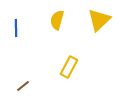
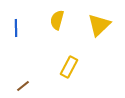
yellow triangle: moved 5 px down
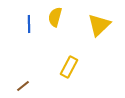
yellow semicircle: moved 2 px left, 3 px up
blue line: moved 13 px right, 4 px up
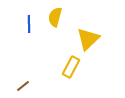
yellow triangle: moved 11 px left, 14 px down
yellow rectangle: moved 2 px right
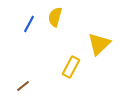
blue line: rotated 30 degrees clockwise
yellow triangle: moved 11 px right, 5 px down
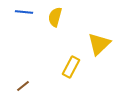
blue line: moved 5 px left, 12 px up; rotated 66 degrees clockwise
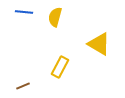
yellow triangle: rotated 45 degrees counterclockwise
yellow rectangle: moved 11 px left
brown line: rotated 16 degrees clockwise
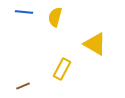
yellow triangle: moved 4 px left
yellow rectangle: moved 2 px right, 2 px down
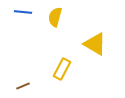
blue line: moved 1 px left
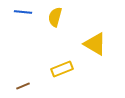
yellow rectangle: rotated 40 degrees clockwise
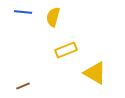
yellow semicircle: moved 2 px left
yellow triangle: moved 29 px down
yellow rectangle: moved 4 px right, 19 px up
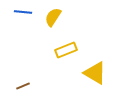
yellow semicircle: rotated 18 degrees clockwise
